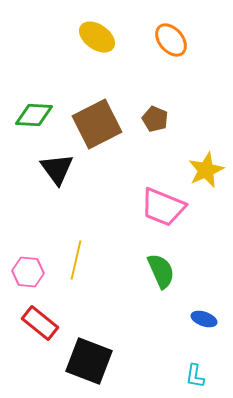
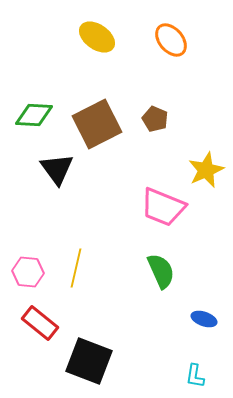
yellow line: moved 8 px down
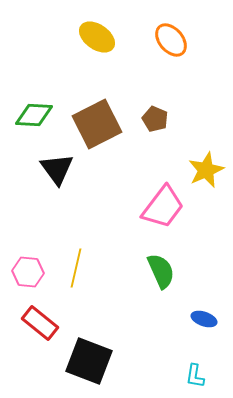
pink trapezoid: rotated 75 degrees counterclockwise
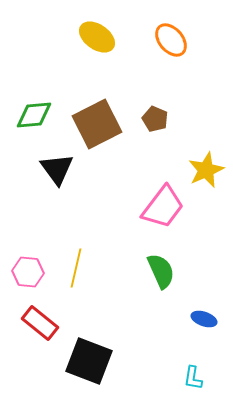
green diamond: rotated 9 degrees counterclockwise
cyan L-shape: moved 2 px left, 2 px down
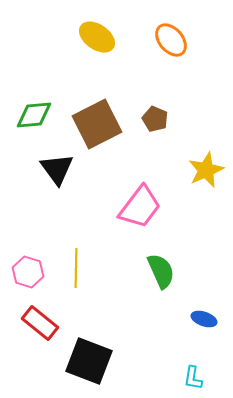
pink trapezoid: moved 23 px left
yellow line: rotated 12 degrees counterclockwise
pink hexagon: rotated 12 degrees clockwise
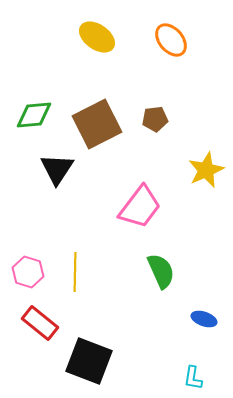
brown pentagon: rotated 30 degrees counterclockwise
black triangle: rotated 9 degrees clockwise
yellow line: moved 1 px left, 4 px down
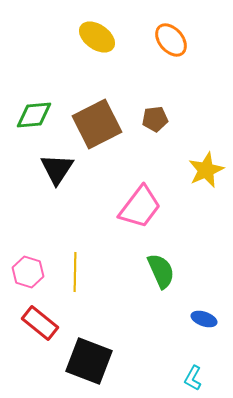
cyan L-shape: rotated 20 degrees clockwise
